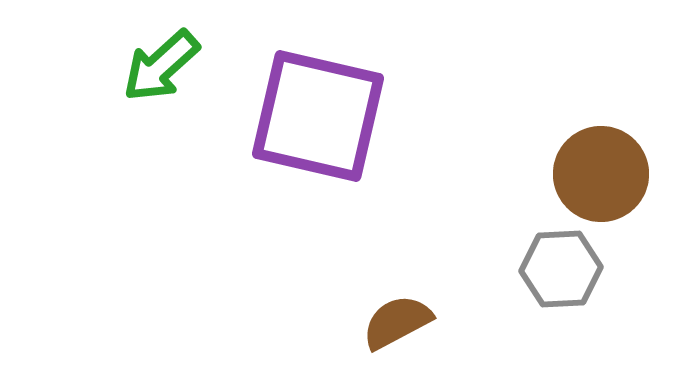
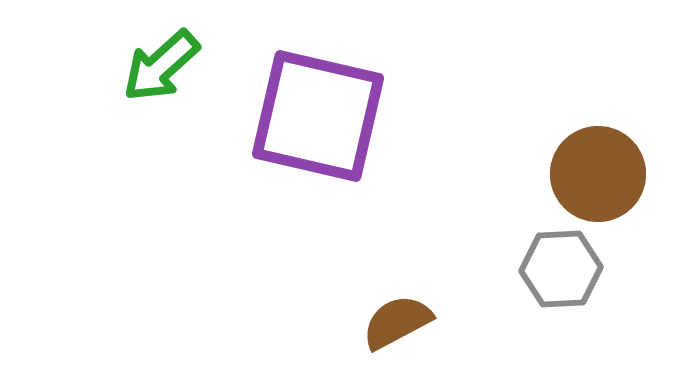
brown circle: moved 3 px left
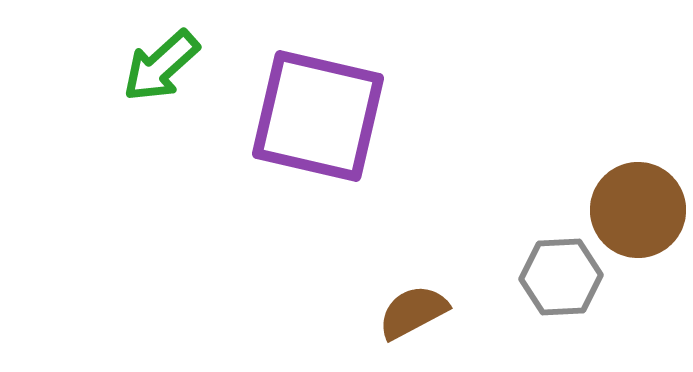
brown circle: moved 40 px right, 36 px down
gray hexagon: moved 8 px down
brown semicircle: moved 16 px right, 10 px up
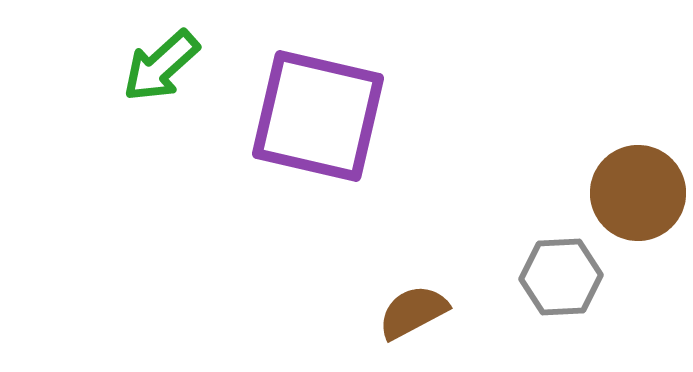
brown circle: moved 17 px up
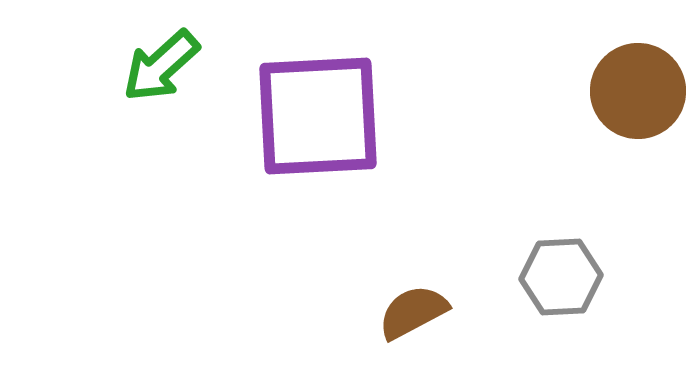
purple square: rotated 16 degrees counterclockwise
brown circle: moved 102 px up
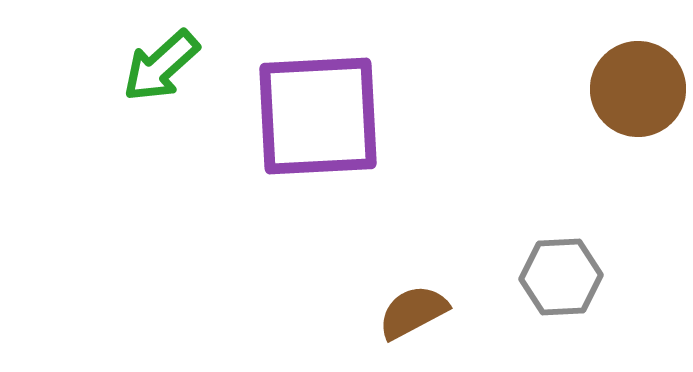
brown circle: moved 2 px up
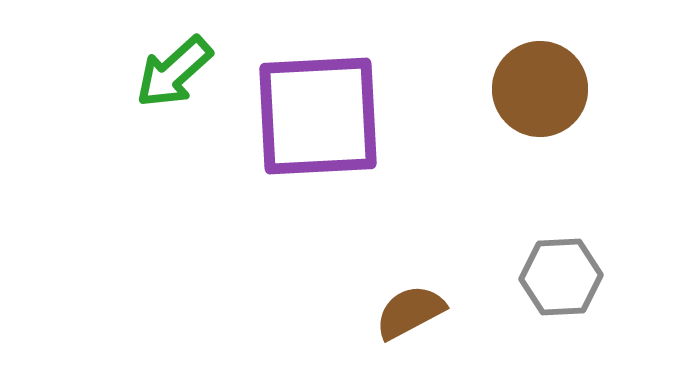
green arrow: moved 13 px right, 6 px down
brown circle: moved 98 px left
brown semicircle: moved 3 px left
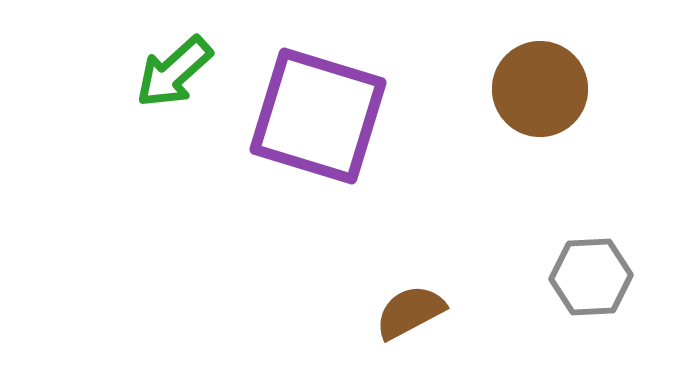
purple square: rotated 20 degrees clockwise
gray hexagon: moved 30 px right
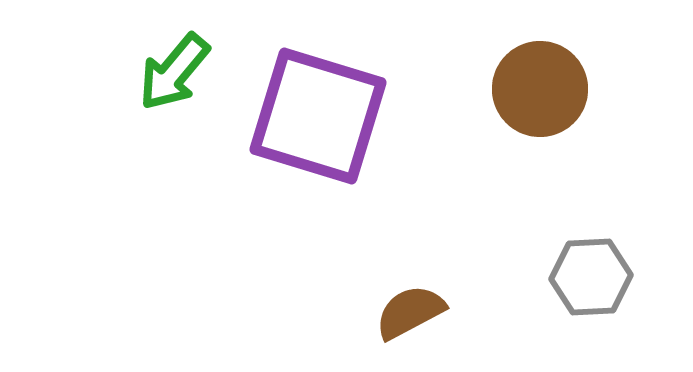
green arrow: rotated 8 degrees counterclockwise
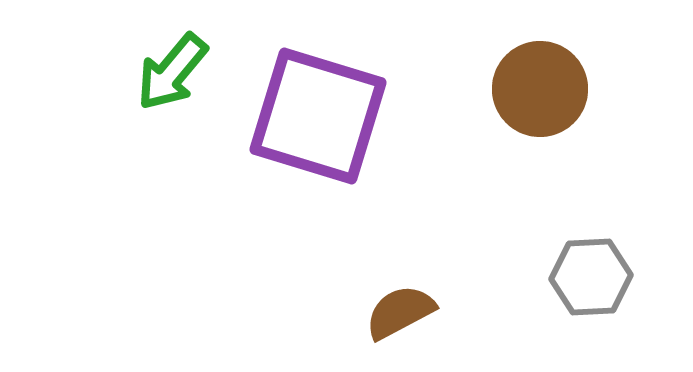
green arrow: moved 2 px left
brown semicircle: moved 10 px left
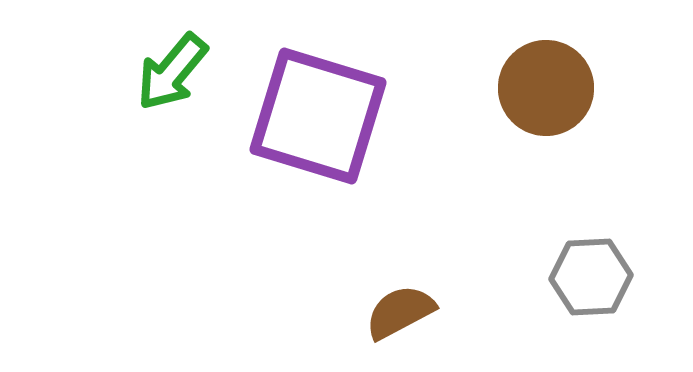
brown circle: moved 6 px right, 1 px up
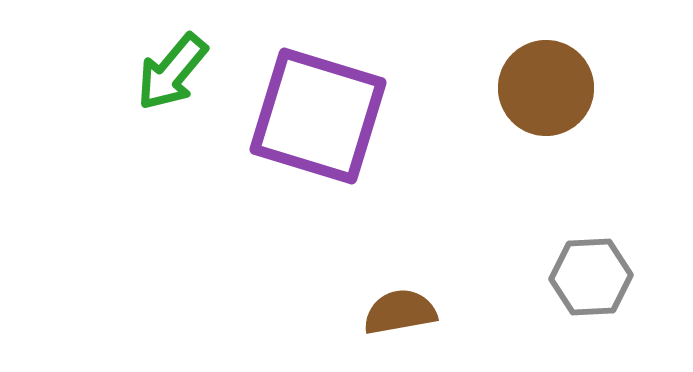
brown semicircle: rotated 18 degrees clockwise
